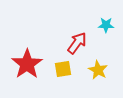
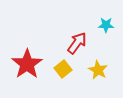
yellow square: rotated 30 degrees counterclockwise
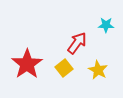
yellow square: moved 1 px right, 1 px up
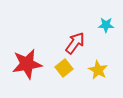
red arrow: moved 2 px left
red star: rotated 24 degrees clockwise
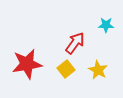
yellow square: moved 2 px right, 1 px down
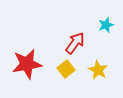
cyan star: rotated 21 degrees counterclockwise
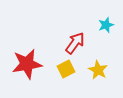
yellow square: rotated 12 degrees clockwise
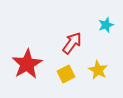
red arrow: moved 3 px left
red star: rotated 20 degrees counterclockwise
yellow square: moved 5 px down
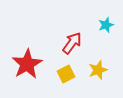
yellow star: rotated 24 degrees clockwise
